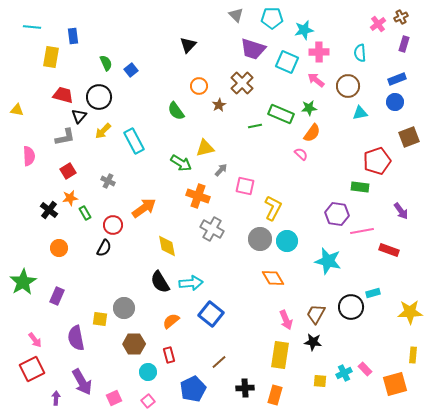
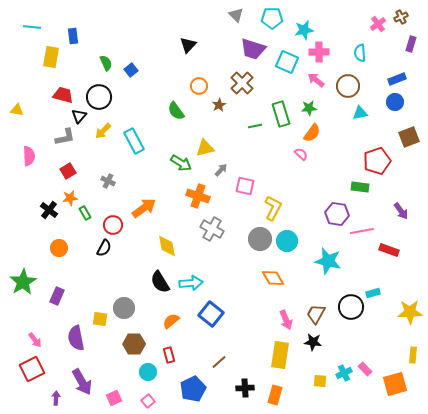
purple rectangle at (404, 44): moved 7 px right
green rectangle at (281, 114): rotated 50 degrees clockwise
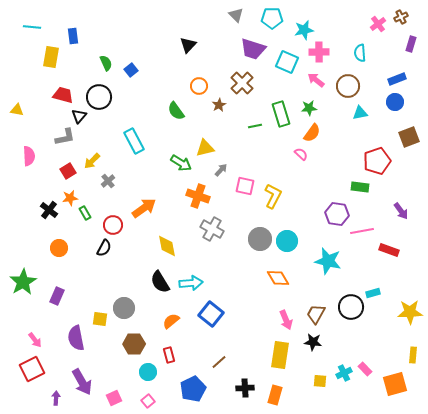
yellow arrow at (103, 131): moved 11 px left, 30 px down
gray cross at (108, 181): rotated 24 degrees clockwise
yellow L-shape at (273, 208): moved 12 px up
orange diamond at (273, 278): moved 5 px right
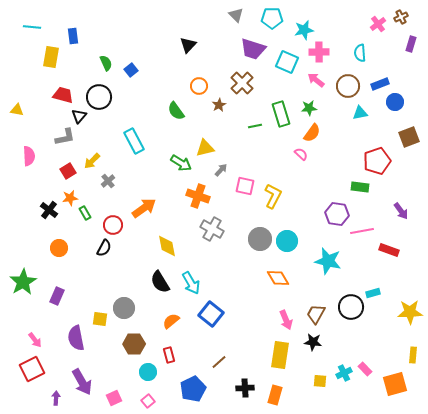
blue rectangle at (397, 79): moved 17 px left, 5 px down
cyan arrow at (191, 283): rotated 65 degrees clockwise
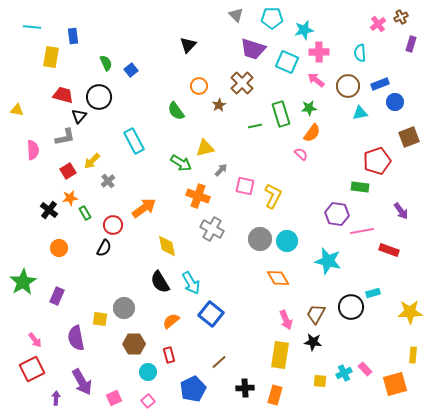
pink semicircle at (29, 156): moved 4 px right, 6 px up
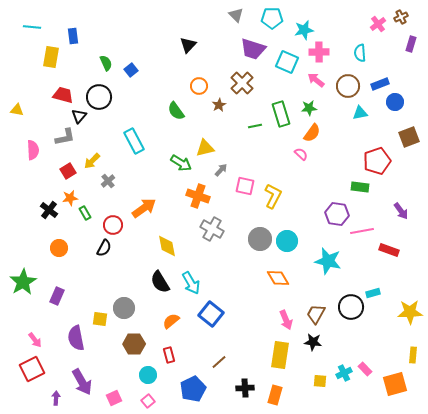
cyan circle at (148, 372): moved 3 px down
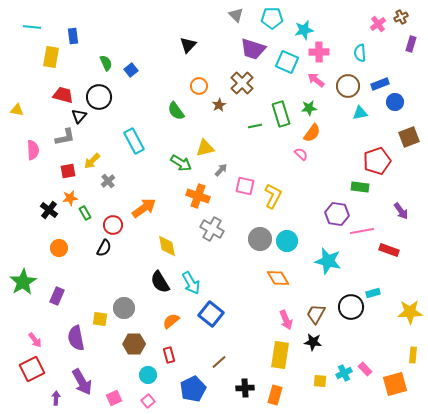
red square at (68, 171): rotated 21 degrees clockwise
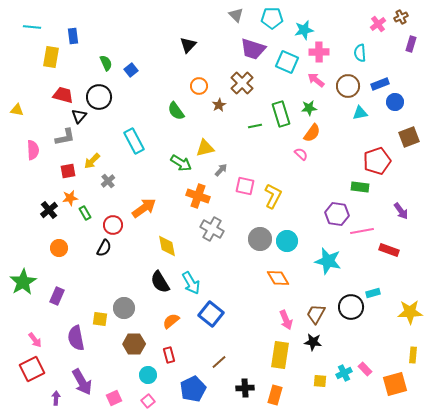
black cross at (49, 210): rotated 12 degrees clockwise
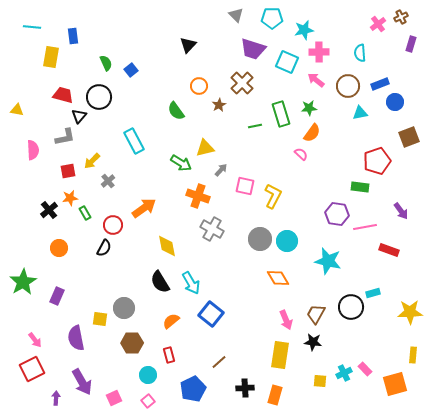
pink line at (362, 231): moved 3 px right, 4 px up
brown hexagon at (134, 344): moved 2 px left, 1 px up
